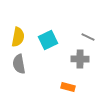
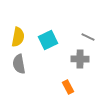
orange rectangle: rotated 48 degrees clockwise
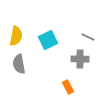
yellow semicircle: moved 2 px left, 1 px up
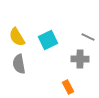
yellow semicircle: moved 1 px right, 1 px down; rotated 138 degrees clockwise
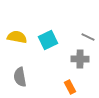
yellow semicircle: rotated 132 degrees clockwise
gray semicircle: moved 1 px right, 13 px down
orange rectangle: moved 2 px right
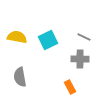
gray line: moved 4 px left
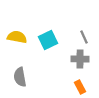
gray line: rotated 40 degrees clockwise
orange rectangle: moved 10 px right
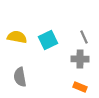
orange rectangle: rotated 40 degrees counterclockwise
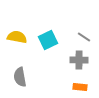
gray line: rotated 32 degrees counterclockwise
gray cross: moved 1 px left, 1 px down
orange rectangle: rotated 16 degrees counterclockwise
